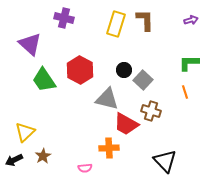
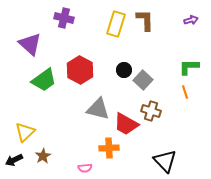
green L-shape: moved 4 px down
green trapezoid: rotated 92 degrees counterclockwise
gray triangle: moved 9 px left, 10 px down
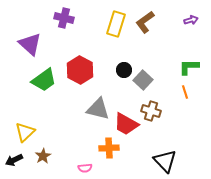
brown L-shape: moved 2 px down; rotated 125 degrees counterclockwise
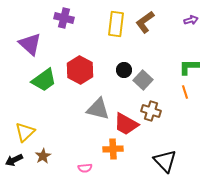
yellow rectangle: rotated 10 degrees counterclockwise
orange cross: moved 4 px right, 1 px down
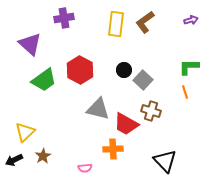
purple cross: rotated 24 degrees counterclockwise
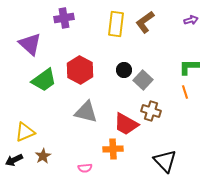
gray triangle: moved 12 px left, 3 px down
yellow triangle: rotated 20 degrees clockwise
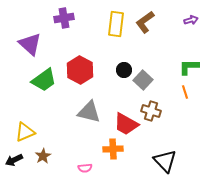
gray triangle: moved 3 px right
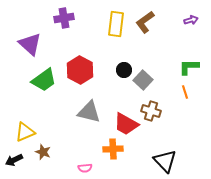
brown star: moved 4 px up; rotated 21 degrees counterclockwise
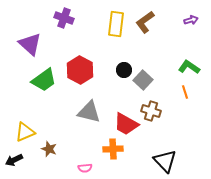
purple cross: rotated 30 degrees clockwise
green L-shape: rotated 35 degrees clockwise
brown star: moved 6 px right, 3 px up
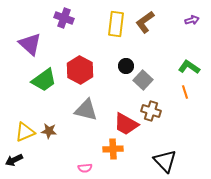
purple arrow: moved 1 px right
black circle: moved 2 px right, 4 px up
gray triangle: moved 3 px left, 2 px up
brown star: moved 18 px up; rotated 14 degrees counterclockwise
